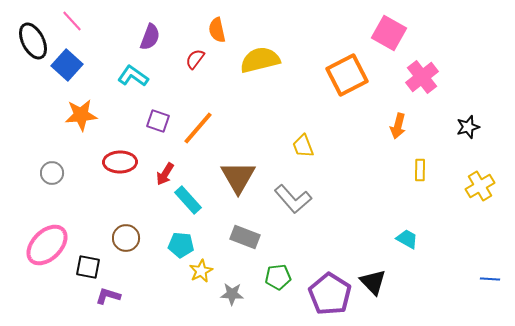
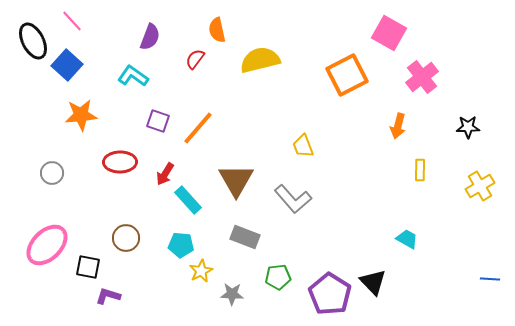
black star: rotated 15 degrees clockwise
brown triangle: moved 2 px left, 3 px down
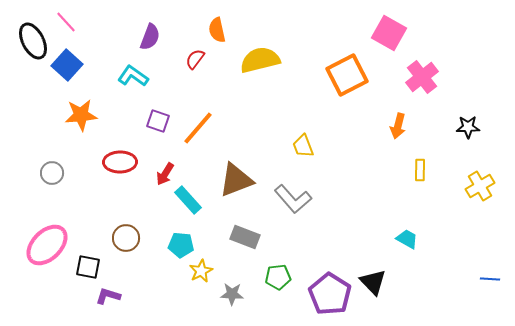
pink line: moved 6 px left, 1 px down
brown triangle: rotated 39 degrees clockwise
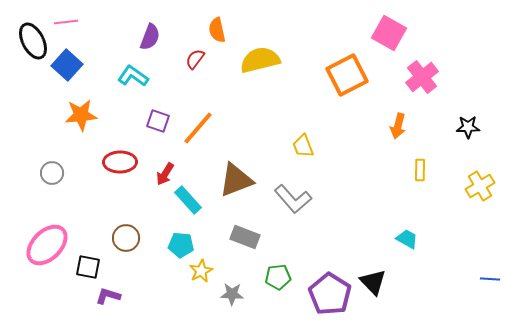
pink line: rotated 55 degrees counterclockwise
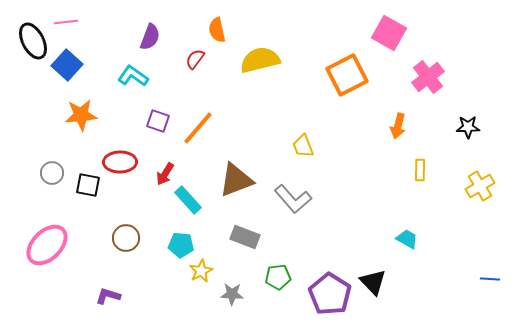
pink cross: moved 6 px right
black square: moved 82 px up
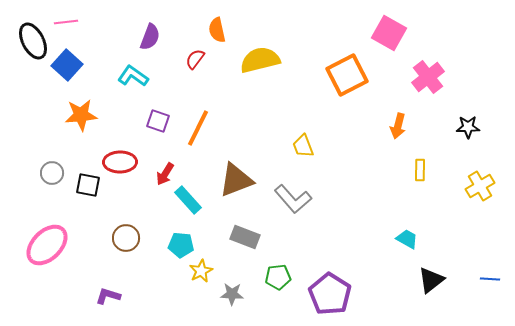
orange line: rotated 15 degrees counterclockwise
black triangle: moved 58 px right, 2 px up; rotated 36 degrees clockwise
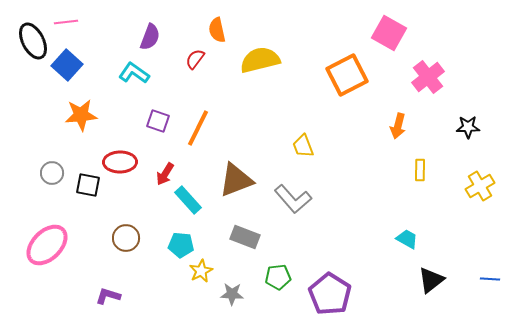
cyan L-shape: moved 1 px right, 3 px up
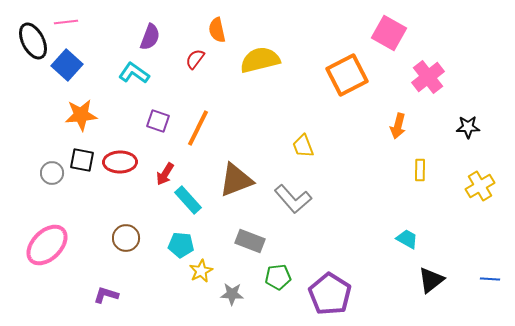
black square: moved 6 px left, 25 px up
gray rectangle: moved 5 px right, 4 px down
purple L-shape: moved 2 px left, 1 px up
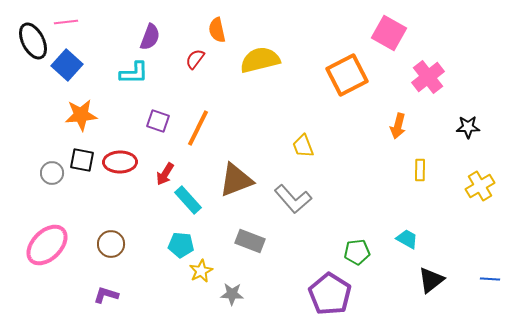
cyan L-shape: rotated 144 degrees clockwise
brown circle: moved 15 px left, 6 px down
green pentagon: moved 79 px right, 25 px up
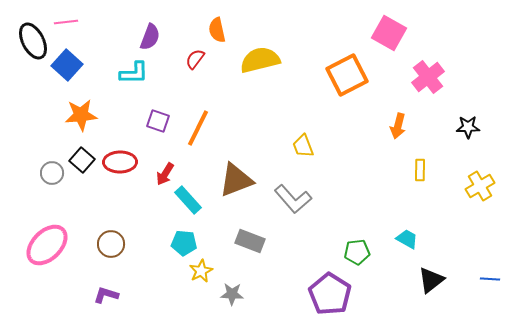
black square: rotated 30 degrees clockwise
cyan pentagon: moved 3 px right, 2 px up
